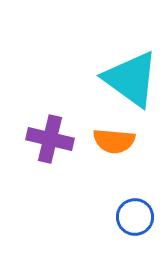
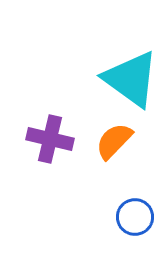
orange semicircle: rotated 129 degrees clockwise
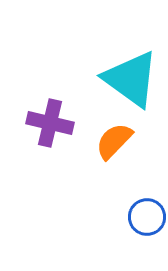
purple cross: moved 16 px up
blue circle: moved 12 px right
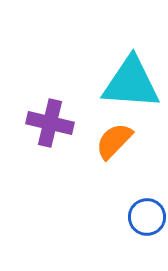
cyan triangle: moved 4 px down; rotated 32 degrees counterclockwise
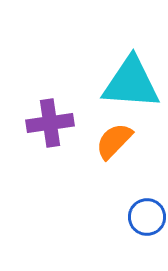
purple cross: rotated 21 degrees counterclockwise
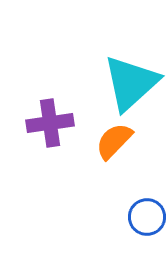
cyan triangle: rotated 46 degrees counterclockwise
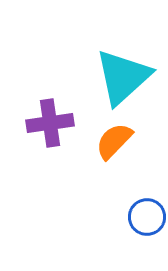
cyan triangle: moved 8 px left, 6 px up
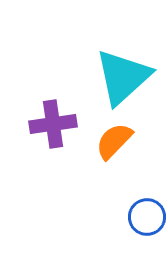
purple cross: moved 3 px right, 1 px down
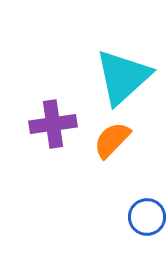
orange semicircle: moved 2 px left, 1 px up
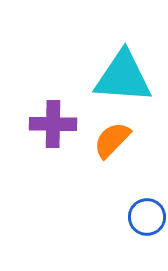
cyan triangle: rotated 46 degrees clockwise
purple cross: rotated 9 degrees clockwise
